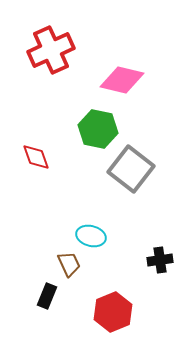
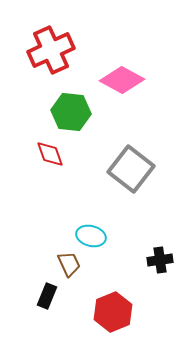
pink diamond: rotated 15 degrees clockwise
green hexagon: moved 27 px left, 17 px up; rotated 6 degrees counterclockwise
red diamond: moved 14 px right, 3 px up
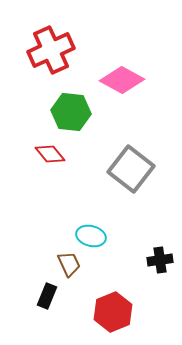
red diamond: rotated 20 degrees counterclockwise
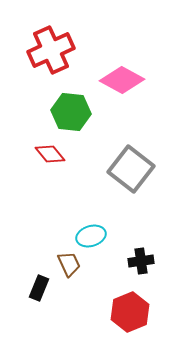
cyan ellipse: rotated 32 degrees counterclockwise
black cross: moved 19 px left, 1 px down
black rectangle: moved 8 px left, 8 px up
red hexagon: moved 17 px right
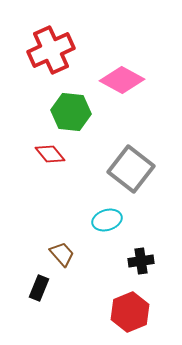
cyan ellipse: moved 16 px right, 16 px up
brown trapezoid: moved 7 px left, 10 px up; rotated 16 degrees counterclockwise
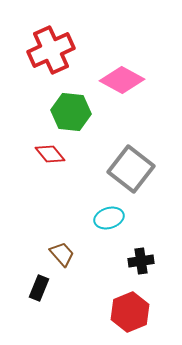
cyan ellipse: moved 2 px right, 2 px up
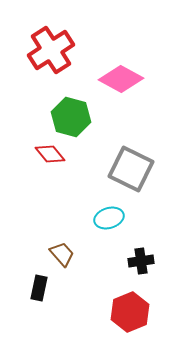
red cross: rotated 9 degrees counterclockwise
pink diamond: moved 1 px left, 1 px up
green hexagon: moved 5 px down; rotated 9 degrees clockwise
gray square: rotated 12 degrees counterclockwise
black rectangle: rotated 10 degrees counterclockwise
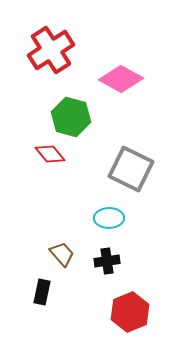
cyan ellipse: rotated 16 degrees clockwise
black cross: moved 34 px left
black rectangle: moved 3 px right, 4 px down
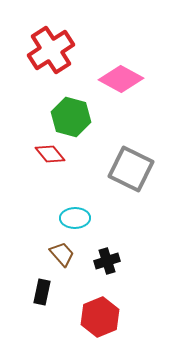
cyan ellipse: moved 34 px left
black cross: rotated 10 degrees counterclockwise
red hexagon: moved 30 px left, 5 px down
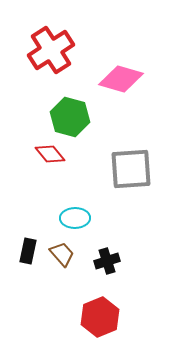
pink diamond: rotated 12 degrees counterclockwise
green hexagon: moved 1 px left
gray square: rotated 30 degrees counterclockwise
black rectangle: moved 14 px left, 41 px up
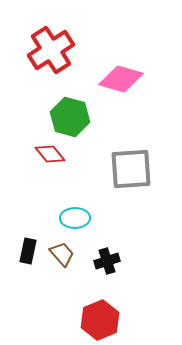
red hexagon: moved 3 px down
